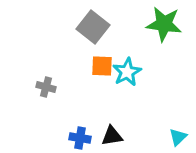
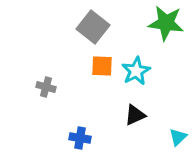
green star: moved 2 px right, 1 px up
cyan star: moved 9 px right, 1 px up
black triangle: moved 23 px right, 21 px up; rotated 15 degrees counterclockwise
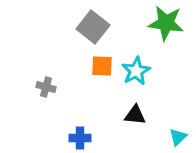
black triangle: rotated 30 degrees clockwise
blue cross: rotated 10 degrees counterclockwise
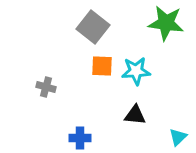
cyan star: rotated 24 degrees clockwise
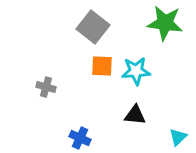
green star: moved 1 px left
blue cross: rotated 25 degrees clockwise
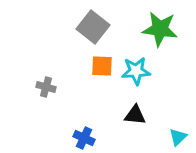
green star: moved 5 px left, 6 px down
blue cross: moved 4 px right
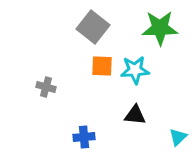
green star: moved 1 px up; rotated 9 degrees counterclockwise
cyan star: moved 1 px left, 1 px up
blue cross: moved 1 px up; rotated 30 degrees counterclockwise
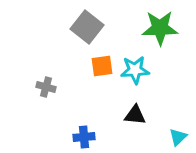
gray square: moved 6 px left
orange square: rotated 10 degrees counterclockwise
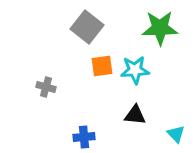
cyan triangle: moved 2 px left, 3 px up; rotated 30 degrees counterclockwise
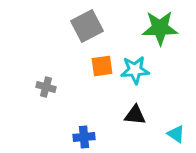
gray square: moved 1 px up; rotated 24 degrees clockwise
cyan triangle: rotated 12 degrees counterclockwise
